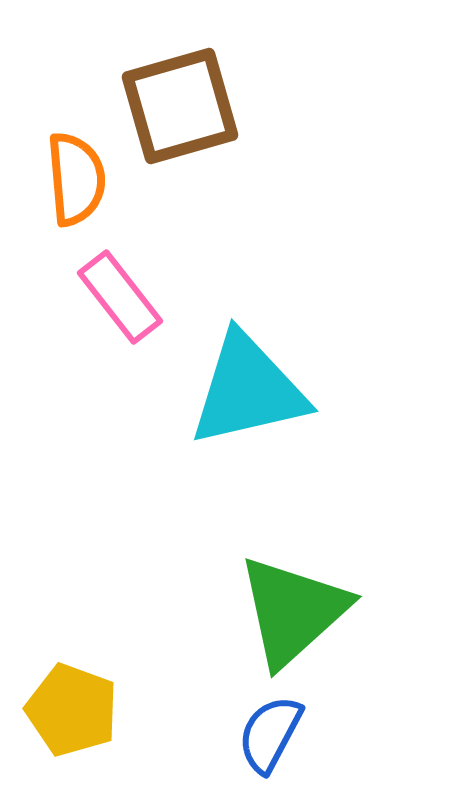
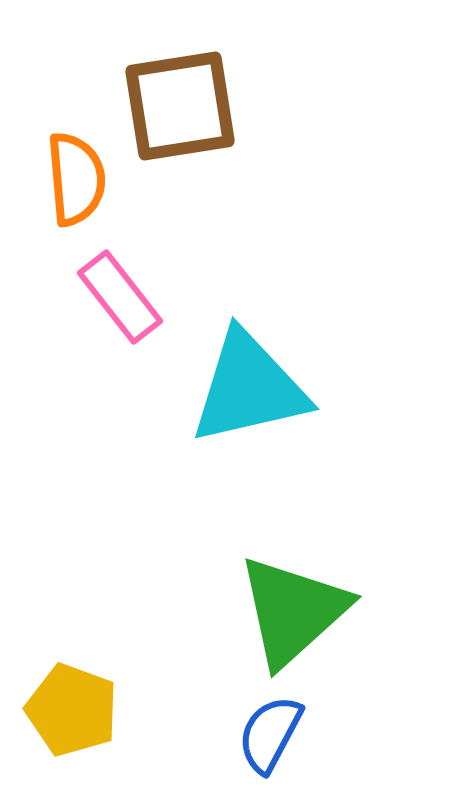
brown square: rotated 7 degrees clockwise
cyan triangle: moved 1 px right, 2 px up
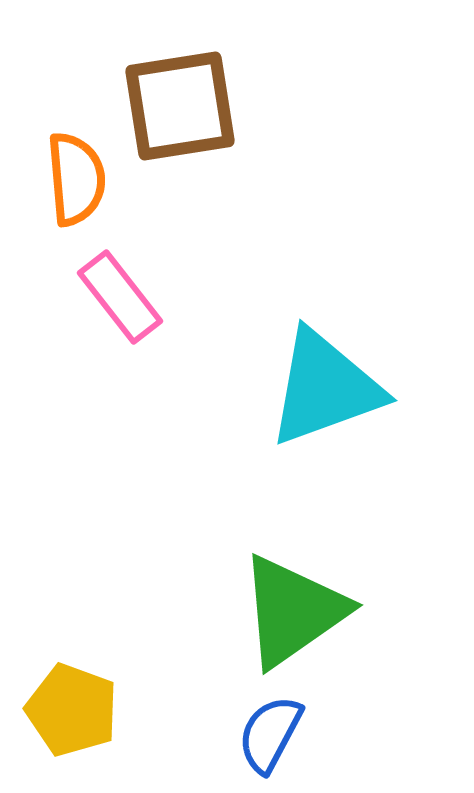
cyan triangle: moved 76 px right; rotated 7 degrees counterclockwise
green triangle: rotated 7 degrees clockwise
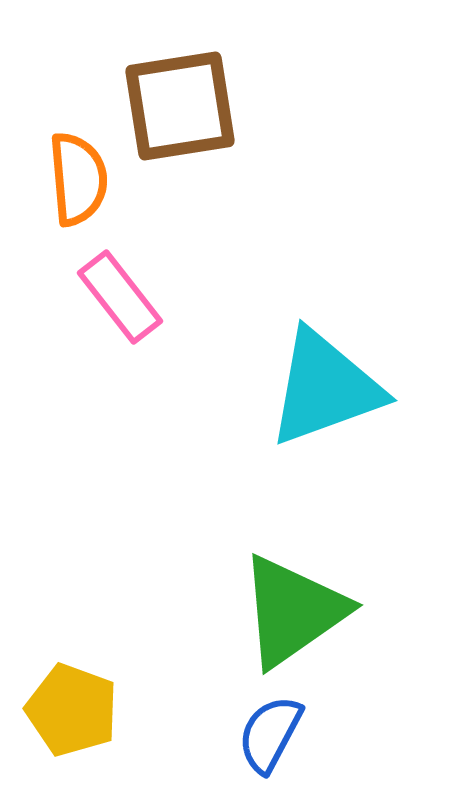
orange semicircle: moved 2 px right
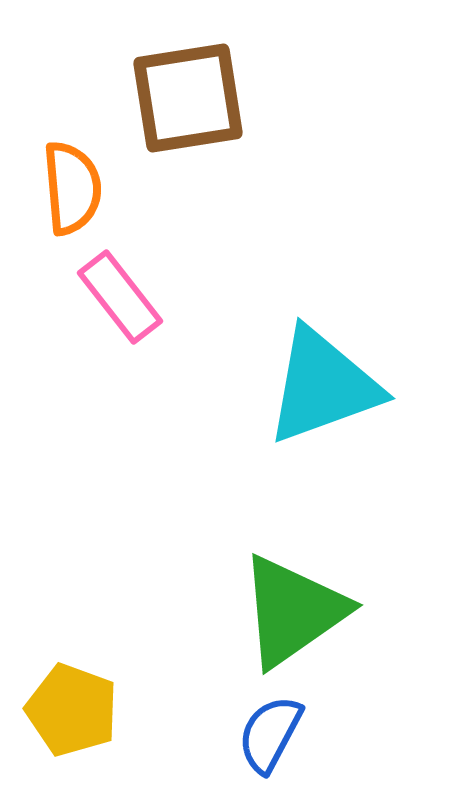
brown square: moved 8 px right, 8 px up
orange semicircle: moved 6 px left, 9 px down
cyan triangle: moved 2 px left, 2 px up
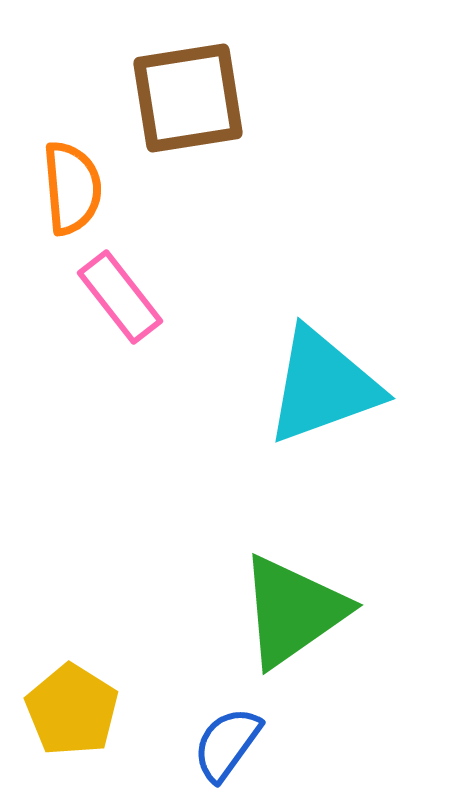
yellow pentagon: rotated 12 degrees clockwise
blue semicircle: moved 43 px left, 10 px down; rotated 8 degrees clockwise
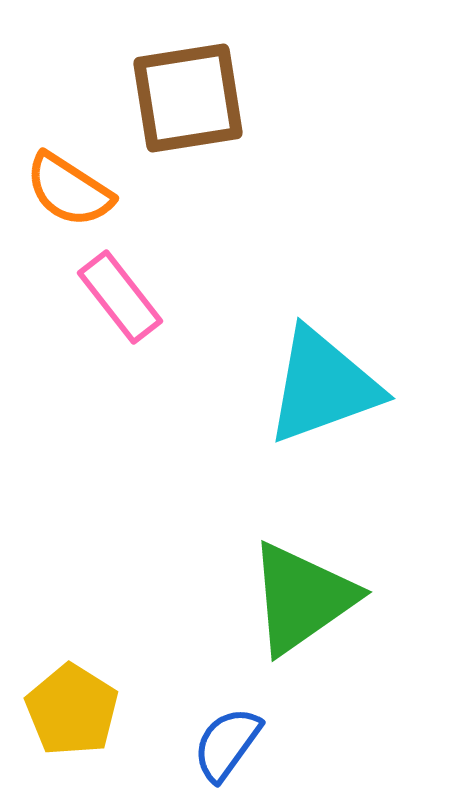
orange semicircle: moved 3 px left, 2 px down; rotated 128 degrees clockwise
green triangle: moved 9 px right, 13 px up
